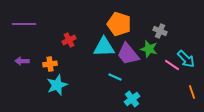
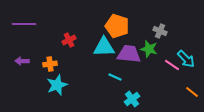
orange pentagon: moved 2 px left, 2 px down
purple trapezoid: moved 1 px right; rotated 135 degrees clockwise
orange line: rotated 32 degrees counterclockwise
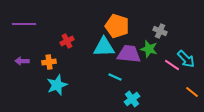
red cross: moved 2 px left, 1 px down
orange cross: moved 1 px left, 2 px up
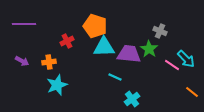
orange pentagon: moved 22 px left
green star: rotated 18 degrees clockwise
purple arrow: rotated 152 degrees counterclockwise
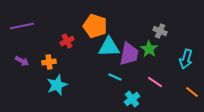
purple line: moved 2 px left, 2 px down; rotated 10 degrees counterclockwise
cyan triangle: moved 5 px right
purple trapezoid: rotated 95 degrees clockwise
cyan arrow: rotated 60 degrees clockwise
pink line: moved 17 px left, 17 px down
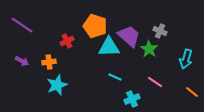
purple line: moved 1 px up; rotated 45 degrees clockwise
purple trapezoid: moved 18 px up; rotated 60 degrees counterclockwise
cyan cross: rotated 14 degrees clockwise
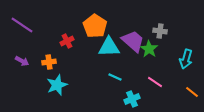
orange pentagon: rotated 15 degrees clockwise
gray cross: rotated 16 degrees counterclockwise
purple trapezoid: moved 4 px right, 5 px down
